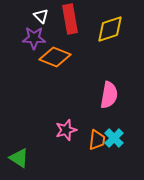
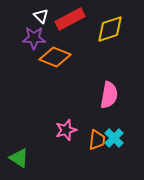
red rectangle: rotated 72 degrees clockwise
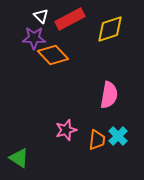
orange diamond: moved 2 px left, 2 px up; rotated 24 degrees clockwise
cyan cross: moved 4 px right, 2 px up
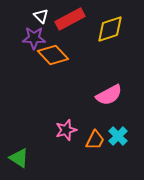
pink semicircle: rotated 52 degrees clockwise
orange trapezoid: moved 2 px left; rotated 20 degrees clockwise
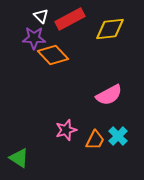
yellow diamond: rotated 12 degrees clockwise
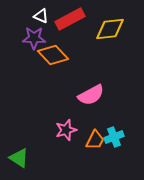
white triangle: rotated 21 degrees counterclockwise
pink semicircle: moved 18 px left
cyan cross: moved 4 px left, 1 px down; rotated 24 degrees clockwise
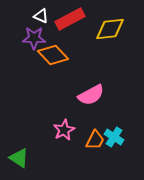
pink star: moved 2 px left; rotated 10 degrees counterclockwise
cyan cross: rotated 36 degrees counterclockwise
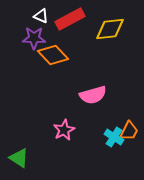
pink semicircle: moved 2 px right; rotated 12 degrees clockwise
orange trapezoid: moved 34 px right, 9 px up
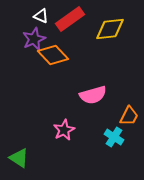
red rectangle: rotated 8 degrees counterclockwise
purple star: moved 1 px down; rotated 25 degrees counterclockwise
orange trapezoid: moved 15 px up
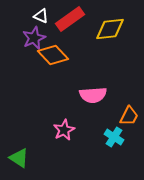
purple star: moved 1 px up
pink semicircle: rotated 12 degrees clockwise
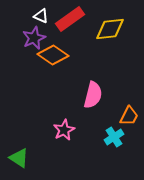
orange diamond: rotated 12 degrees counterclockwise
pink semicircle: rotated 72 degrees counterclockwise
cyan cross: rotated 24 degrees clockwise
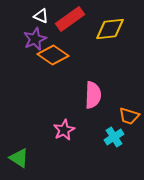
purple star: moved 1 px right, 1 px down
pink semicircle: rotated 12 degrees counterclockwise
orange trapezoid: rotated 80 degrees clockwise
